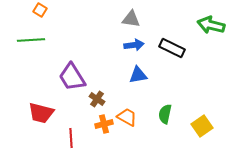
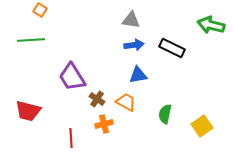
gray triangle: moved 1 px down
red trapezoid: moved 13 px left, 2 px up
orange trapezoid: moved 1 px left, 15 px up
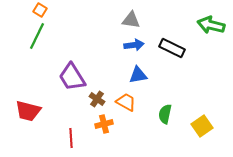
green line: moved 6 px right, 4 px up; rotated 60 degrees counterclockwise
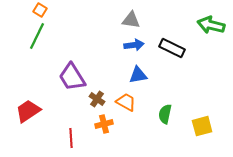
red trapezoid: rotated 132 degrees clockwise
yellow square: rotated 20 degrees clockwise
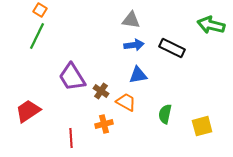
brown cross: moved 4 px right, 8 px up
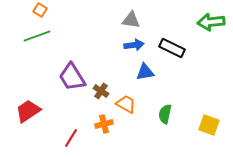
green arrow: moved 3 px up; rotated 20 degrees counterclockwise
green line: rotated 44 degrees clockwise
blue triangle: moved 7 px right, 3 px up
orange trapezoid: moved 2 px down
yellow square: moved 7 px right, 1 px up; rotated 35 degrees clockwise
red line: rotated 36 degrees clockwise
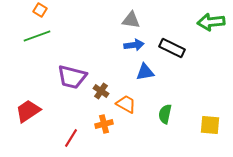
purple trapezoid: rotated 44 degrees counterclockwise
yellow square: moved 1 px right; rotated 15 degrees counterclockwise
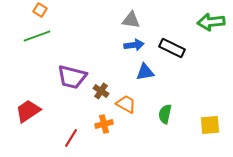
yellow square: rotated 10 degrees counterclockwise
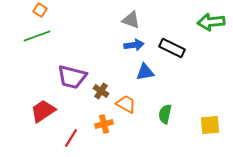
gray triangle: rotated 12 degrees clockwise
red trapezoid: moved 15 px right
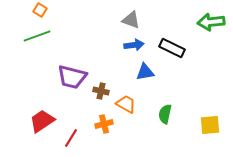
brown cross: rotated 21 degrees counterclockwise
red trapezoid: moved 1 px left, 10 px down
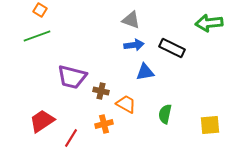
green arrow: moved 2 px left, 1 px down
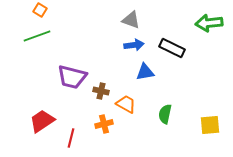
red line: rotated 18 degrees counterclockwise
